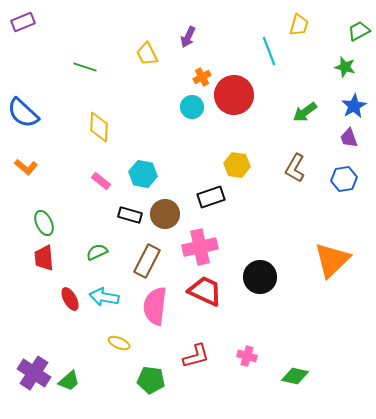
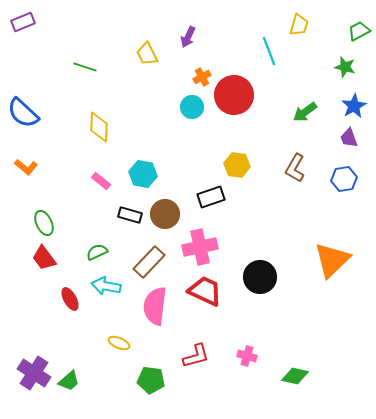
red trapezoid at (44, 258): rotated 32 degrees counterclockwise
brown rectangle at (147, 261): moved 2 px right, 1 px down; rotated 16 degrees clockwise
cyan arrow at (104, 297): moved 2 px right, 11 px up
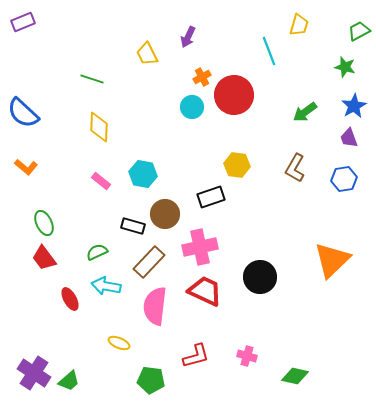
green line at (85, 67): moved 7 px right, 12 px down
black rectangle at (130, 215): moved 3 px right, 11 px down
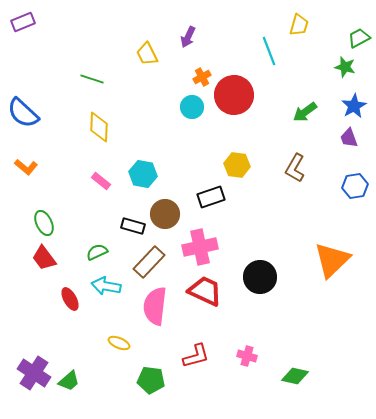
green trapezoid at (359, 31): moved 7 px down
blue hexagon at (344, 179): moved 11 px right, 7 px down
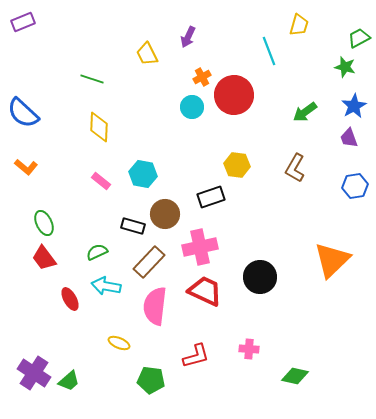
pink cross at (247, 356): moved 2 px right, 7 px up; rotated 12 degrees counterclockwise
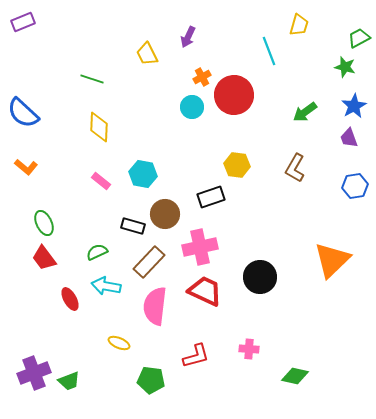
purple cross at (34, 373): rotated 36 degrees clockwise
green trapezoid at (69, 381): rotated 20 degrees clockwise
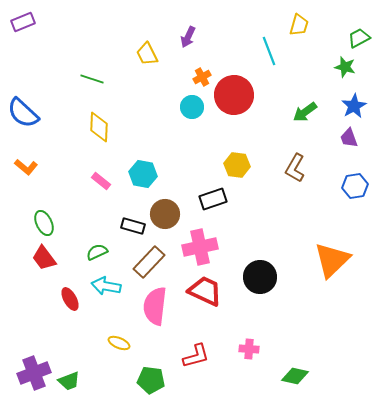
black rectangle at (211, 197): moved 2 px right, 2 px down
